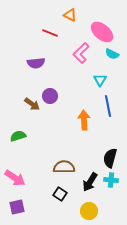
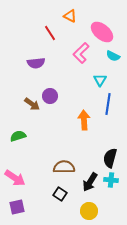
orange triangle: moved 1 px down
red line: rotated 35 degrees clockwise
cyan semicircle: moved 1 px right, 2 px down
blue line: moved 2 px up; rotated 20 degrees clockwise
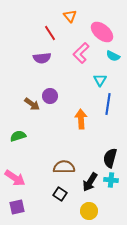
orange triangle: rotated 24 degrees clockwise
purple semicircle: moved 6 px right, 5 px up
orange arrow: moved 3 px left, 1 px up
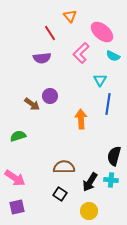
black semicircle: moved 4 px right, 2 px up
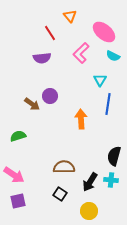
pink ellipse: moved 2 px right
pink arrow: moved 1 px left, 3 px up
purple square: moved 1 px right, 6 px up
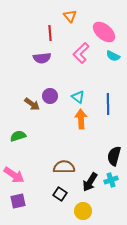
red line: rotated 28 degrees clockwise
cyan triangle: moved 22 px left, 17 px down; rotated 24 degrees counterclockwise
blue line: rotated 10 degrees counterclockwise
cyan cross: rotated 24 degrees counterclockwise
yellow circle: moved 6 px left
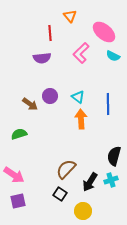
brown arrow: moved 2 px left
green semicircle: moved 1 px right, 2 px up
brown semicircle: moved 2 px right, 2 px down; rotated 45 degrees counterclockwise
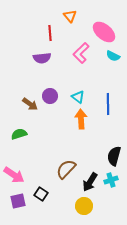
black square: moved 19 px left
yellow circle: moved 1 px right, 5 px up
